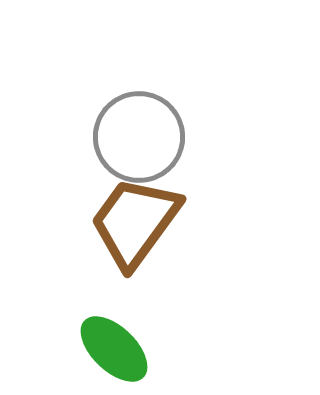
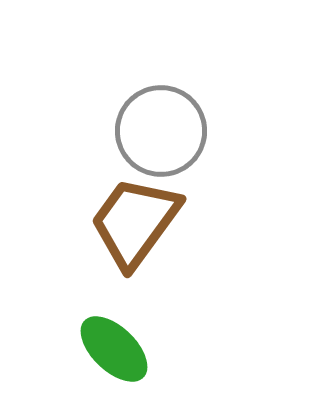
gray circle: moved 22 px right, 6 px up
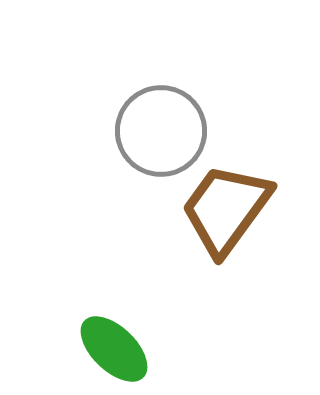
brown trapezoid: moved 91 px right, 13 px up
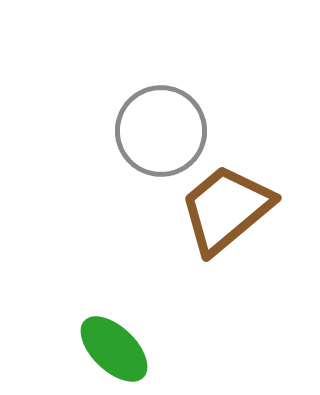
brown trapezoid: rotated 14 degrees clockwise
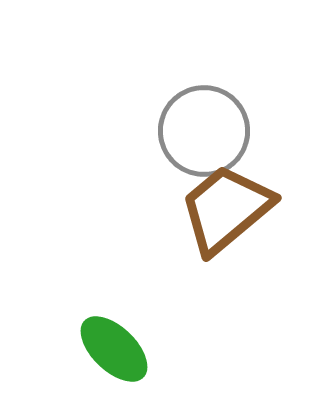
gray circle: moved 43 px right
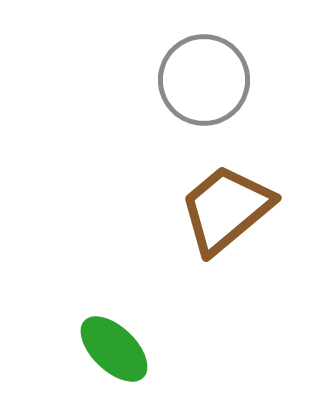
gray circle: moved 51 px up
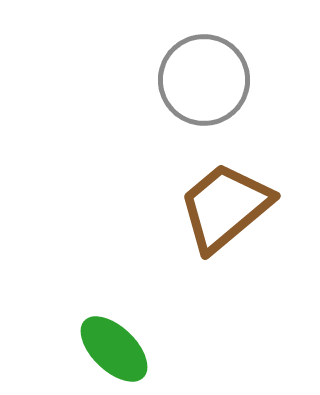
brown trapezoid: moved 1 px left, 2 px up
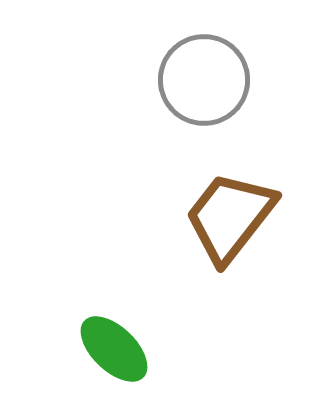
brown trapezoid: moved 5 px right, 10 px down; rotated 12 degrees counterclockwise
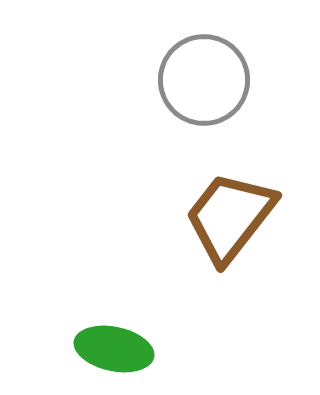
green ellipse: rotated 32 degrees counterclockwise
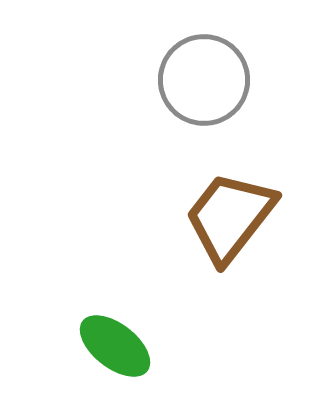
green ellipse: moved 1 px right, 3 px up; rotated 26 degrees clockwise
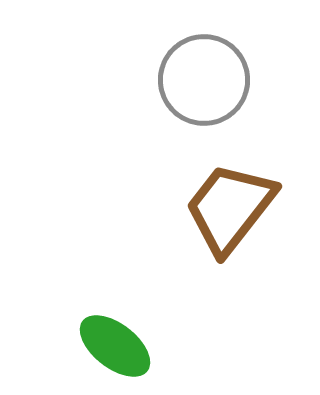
brown trapezoid: moved 9 px up
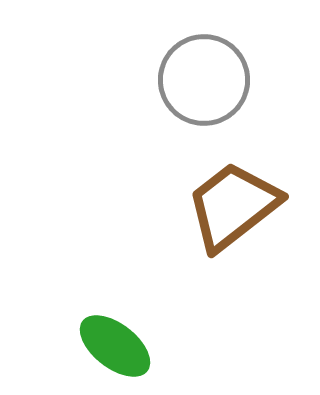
brown trapezoid: moved 3 px right, 2 px up; rotated 14 degrees clockwise
